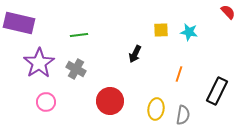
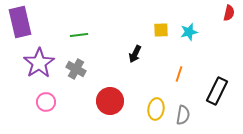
red semicircle: moved 1 px right, 1 px down; rotated 56 degrees clockwise
purple rectangle: moved 1 px right, 1 px up; rotated 64 degrees clockwise
cyan star: rotated 24 degrees counterclockwise
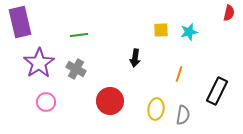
black arrow: moved 4 px down; rotated 18 degrees counterclockwise
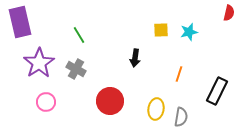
green line: rotated 66 degrees clockwise
gray semicircle: moved 2 px left, 2 px down
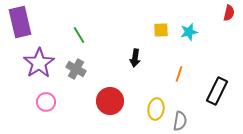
gray semicircle: moved 1 px left, 4 px down
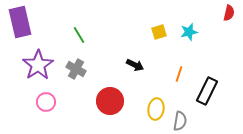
yellow square: moved 2 px left, 2 px down; rotated 14 degrees counterclockwise
black arrow: moved 7 px down; rotated 72 degrees counterclockwise
purple star: moved 1 px left, 2 px down
black rectangle: moved 10 px left
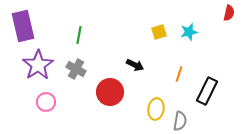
purple rectangle: moved 3 px right, 4 px down
green line: rotated 42 degrees clockwise
red circle: moved 9 px up
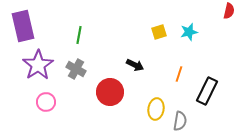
red semicircle: moved 2 px up
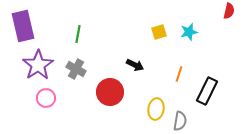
green line: moved 1 px left, 1 px up
pink circle: moved 4 px up
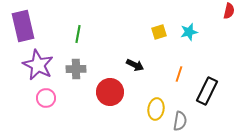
purple star: rotated 12 degrees counterclockwise
gray cross: rotated 30 degrees counterclockwise
